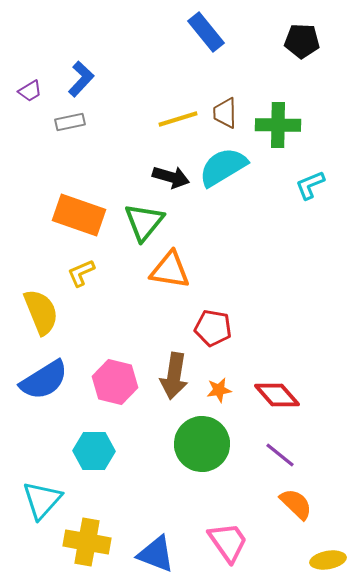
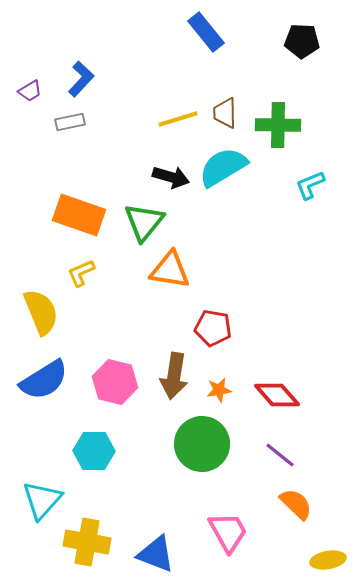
pink trapezoid: moved 10 px up; rotated 6 degrees clockwise
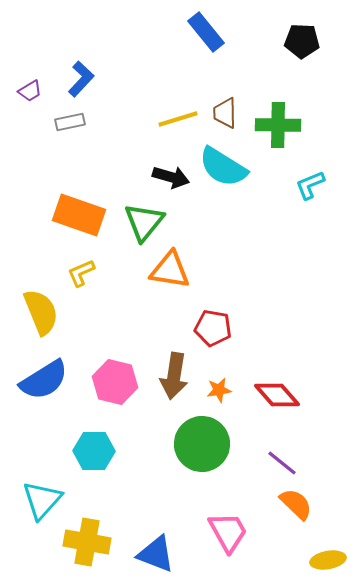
cyan semicircle: rotated 117 degrees counterclockwise
purple line: moved 2 px right, 8 px down
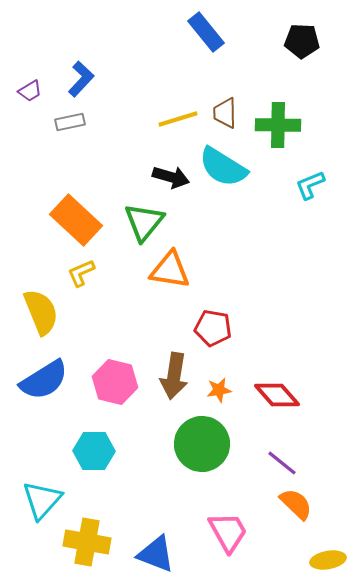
orange rectangle: moved 3 px left, 5 px down; rotated 24 degrees clockwise
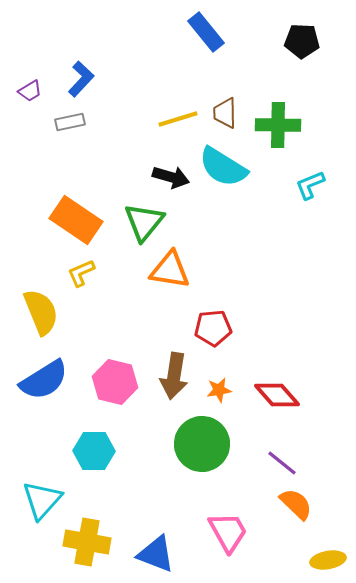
orange rectangle: rotated 9 degrees counterclockwise
red pentagon: rotated 15 degrees counterclockwise
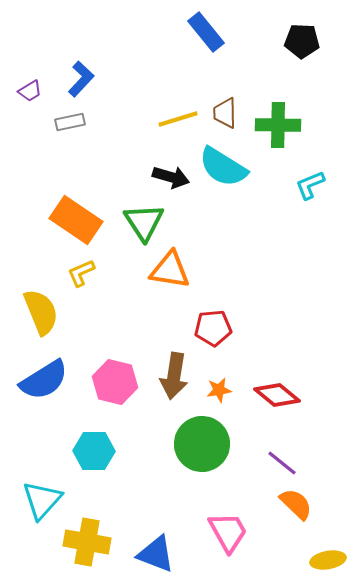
green triangle: rotated 12 degrees counterclockwise
red diamond: rotated 9 degrees counterclockwise
